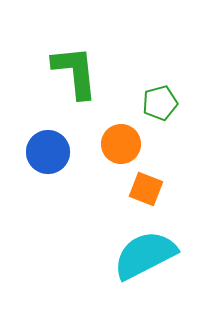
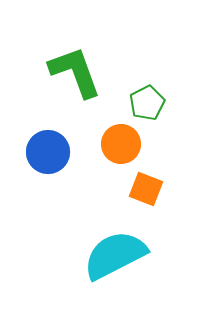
green L-shape: rotated 14 degrees counterclockwise
green pentagon: moved 13 px left; rotated 12 degrees counterclockwise
cyan semicircle: moved 30 px left
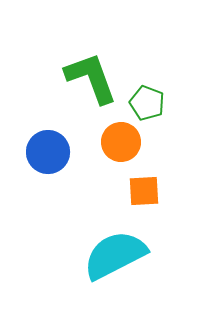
green L-shape: moved 16 px right, 6 px down
green pentagon: rotated 24 degrees counterclockwise
orange circle: moved 2 px up
orange square: moved 2 px left, 2 px down; rotated 24 degrees counterclockwise
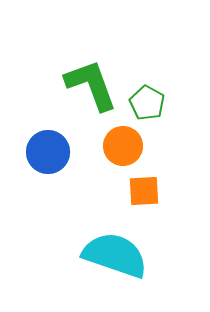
green L-shape: moved 7 px down
green pentagon: rotated 8 degrees clockwise
orange circle: moved 2 px right, 4 px down
cyan semicircle: rotated 46 degrees clockwise
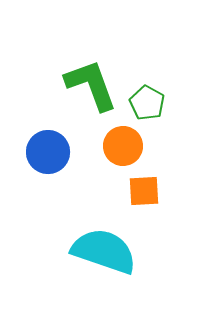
cyan semicircle: moved 11 px left, 4 px up
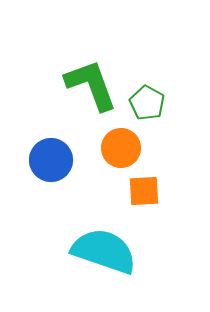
orange circle: moved 2 px left, 2 px down
blue circle: moved 3 px right, 8 px down
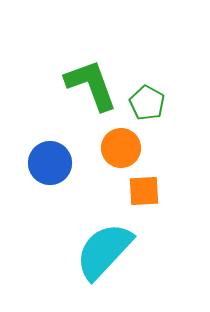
blue circle: moved 1 px left, 3 px down
cyan semicircle: rotated 66 degrees counterclockwise
